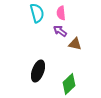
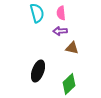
purple arrow: rotated 40 degrees counterclockwise
brown triangle: moved 3 px left, 4 px down
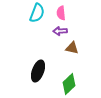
cyan semicircle: rotated 36 degrees clockwise
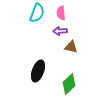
brown triangle: moved 1 px left, 1 px up
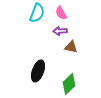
pink semicircle: rotated 24 degrees counterclockwise
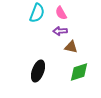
green diamond: moved 10 px right, 12 px up; rotated 25 degrees clockwise
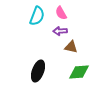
cyan semicircle: moved 3 px down
green diamond: rotated 15 degrees clockwise
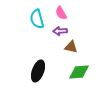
cyan semicircle: moved 3 px down; rotated 144 degrees clockwise
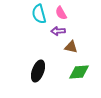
cyan semicircle: moved 2 px right, 5 px up
purple arrow: moved 2 px left
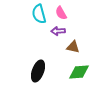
brown triangle: moved 2 px right
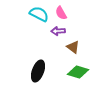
cyan semicircle: rotated 132 degrees clockwise
brown triangle: rotated 24 degrees clockwise
green diamond: moved 1 px left; rotated 20 degrees clockwise
